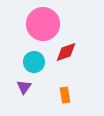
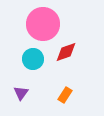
cyan circle: moved 1 px left, 3 px up
purple triangle: moved 3 px left, 6 px down
orange rectangle: rotated 42 degrees clockwise
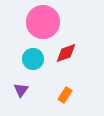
pink circle: moved 2 px up
red diamond: moved 1 px down
purple triangle: moved 3 px up
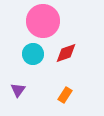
pink circle: moved 1 px up
cyan circle: moved 5 px up
purple triangle: moved 3 px left
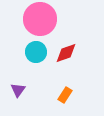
pink circle: moved 3 px left, 2 px up
cyan circle: moved 3 px right, 2 px up
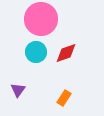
pink circle: moved 1 px right
orange rectangle: moved 1 px left, 3 px down
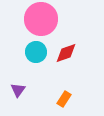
orange rectangle: moved 1 px down
